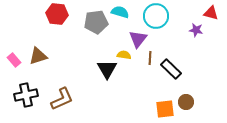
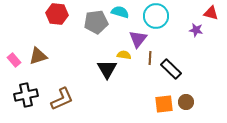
orange square: moved 1 px left, 5 px up
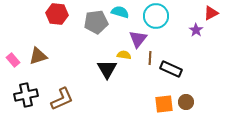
red triangle: rotated 42 degrees counterclockwise
purple star: rotated 24 degrees clockwise
pink rectangle: moved 1 px left
black rectangle: rotated 20 degrees counterclockwise
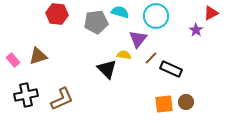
brown line: moved 1 px right; rotated 40 degrees clockwise
black triangle: rotated 15 degrees counterclockwise
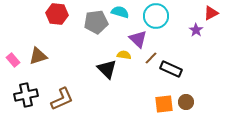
purple triangle: rotated 24 degrees counterclockwise
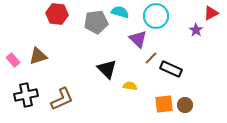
yellow semicircle: moved 6 px right, 31 px down
brown circle: moved 1 px left, 3 px down
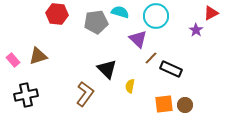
yellow semicircle: rotated 88 degrees counterclockwise
brown L-shape: moved 23 px right, 5 px up; rotated 30 degrees counterclockwise
